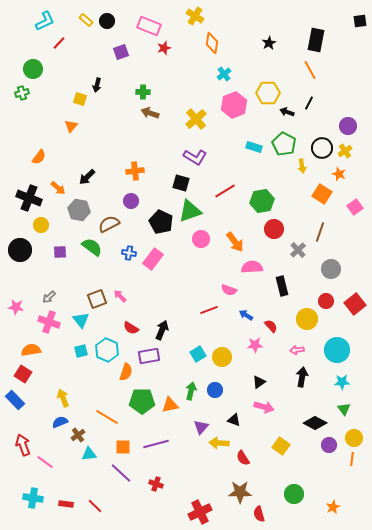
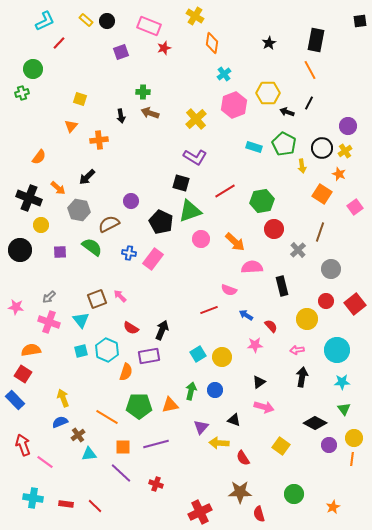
black arrow at (97, 85): moved 24 px right, 31 px down; rotated 24 degrees counterclockwise
orange cross at (135, 171): moved 36 px left, 31 px up
orange arrow at (235, 242): rotated 10 degrees counterclockwise
green pentagon at (142, 401): moved 3 px left, 5 px down
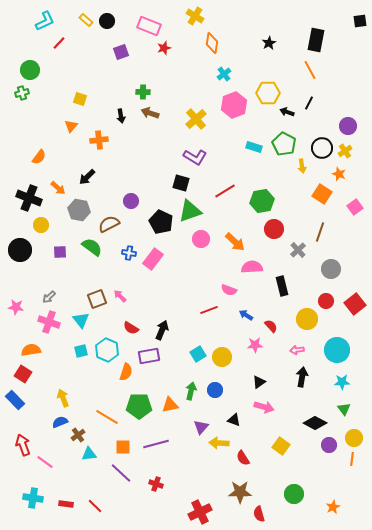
green circle at (33, 69): moved 3 px left, 1 px down
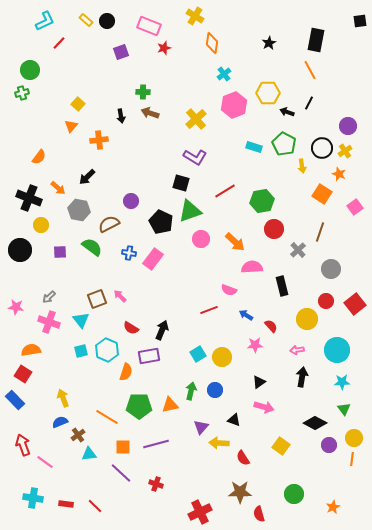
yellow square at (80, 99): moved 2 px left, 5 px down; rotated 24 degrees clockwise
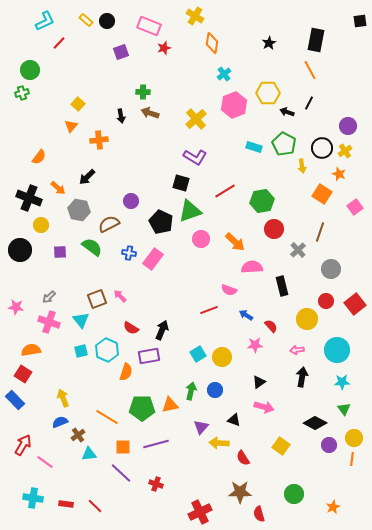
green pentagon at (139, 406): moved 3 px right, 2 px down
red arrow at (23, 445): rotated 50 degrees clockwise
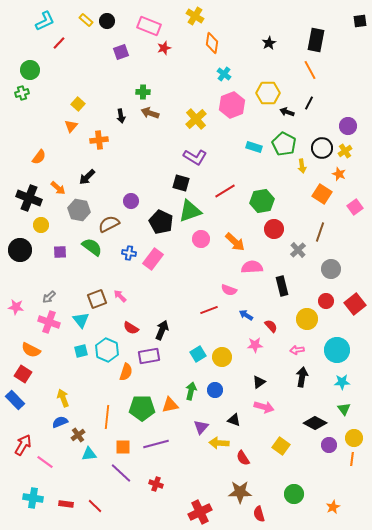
cyan cross at (224, 74): rotated 16 degrees counterclockwise
pink hexagon at (234, 105): moved 2 px left
orange semicircle at (31, 350): rotated 144 degrees counterclockwise
orange line at (107, 417): rotated 65 degrees clockwise
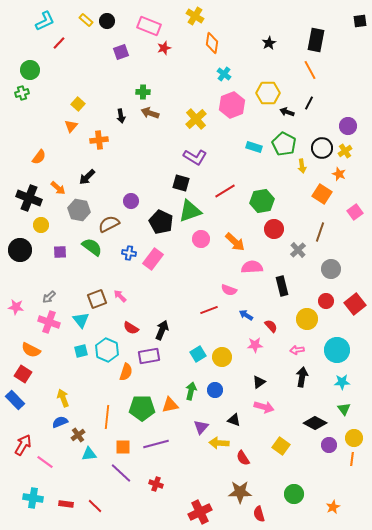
pink square at (355, 207): moved 5 px down
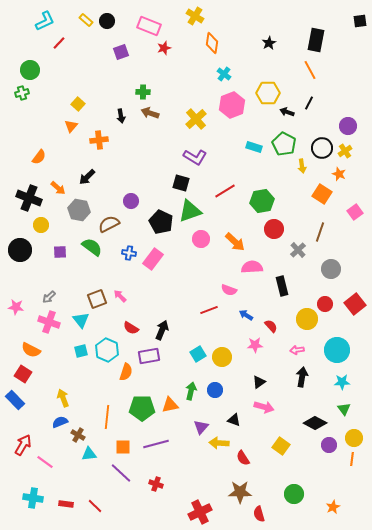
red circle at (326, 301): moved 1 px left, 3 px down
brown cross at (78, 435): rotated 24 degrees counterclockwise
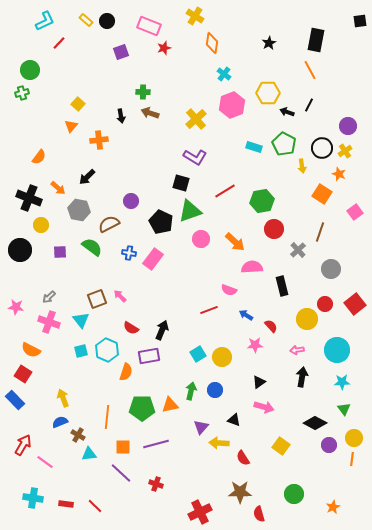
black line at (309, 103): moved 2 px down
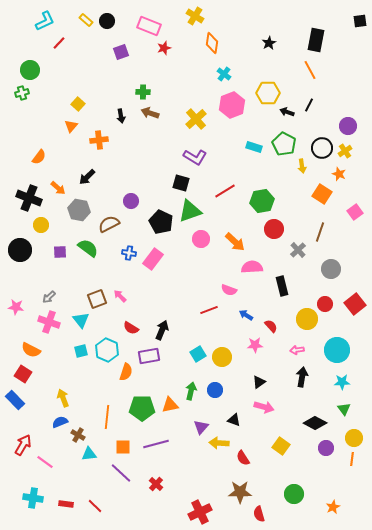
green semicircle at (92, 247): moved 4 px left, 1 px down
purple circle at (329, 445): moved 3 px left, 3 px down
red cross at (156, 484): rotated 24 degrees clockwise
